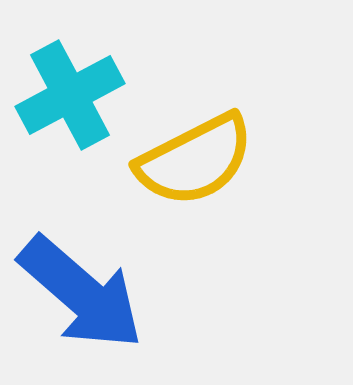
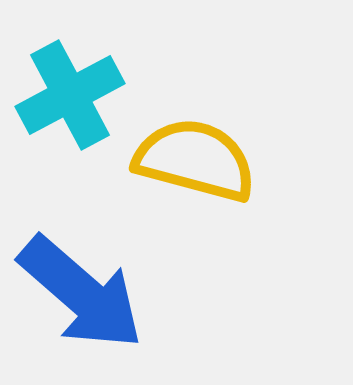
yellow semicircle: rotated 138 degrees counterclockwise
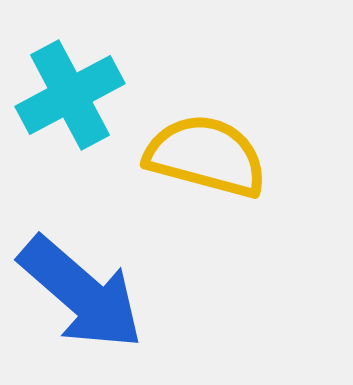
yellow semicircle: moved 11 px right, 4 px up
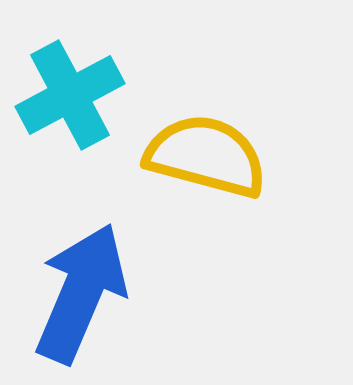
blue arrow: rotated 108 degrees counterclockwise
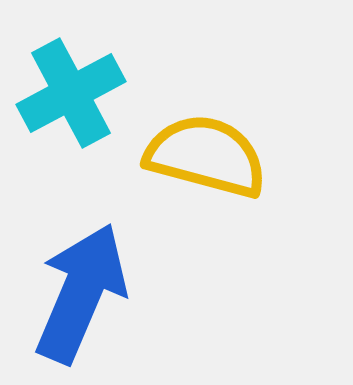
cyan cross: moved 1 px right, 2 px up
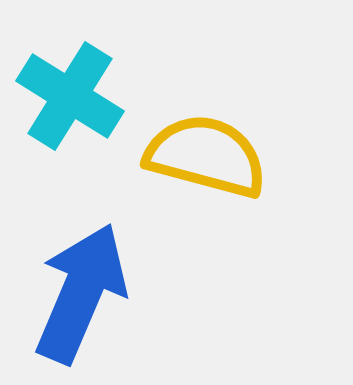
cyan cross: moved 1 px left, 3 px down; rotated 30 degrees counterclockwise
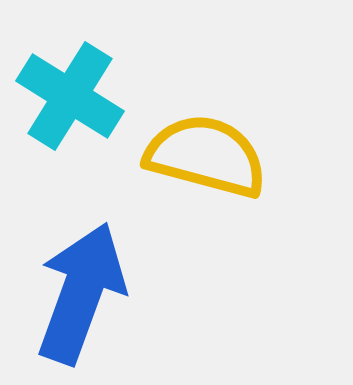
blue arrow: rotated 3 degrees counterclockwise
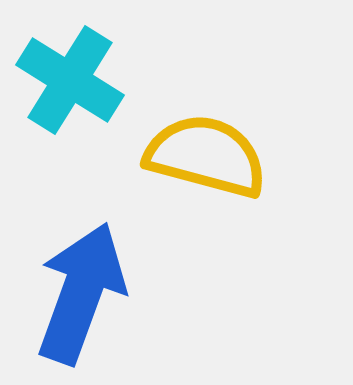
cyan cross: moved 16 px up
